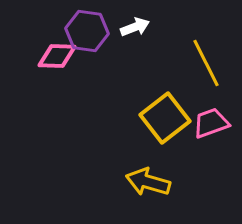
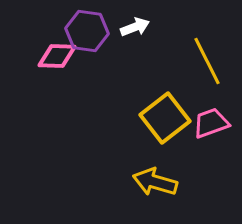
yellow line: moved 1 px right, 2 px up
yellow arrow: moved 7 px right
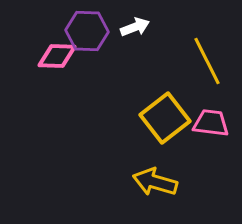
purple hexagon: rotated 6 degrees counterclockwise
pink trapezoid: rotated 27 degrees clockwise
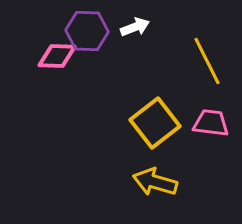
yellow square: moved 10 px left, 5 px down
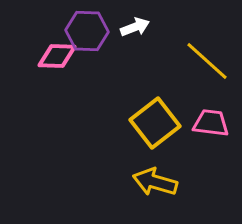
yellow line: rotated 21 degrees counterclockwise
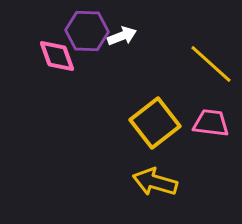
white arrow: moved 13 px left, 9 px down
pink diamond: rotated 69 degrees clockwise
yellow line: moved 4 px right, 3 px down
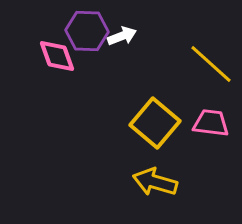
yellow square: rotated 12 degrees counterclockwise
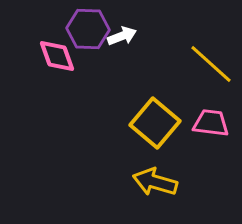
purple hexagon: moved 1 px right, 2 px up
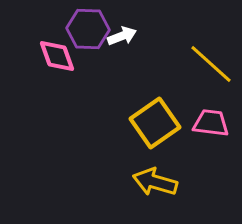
yellow square: rotated 15 degrees clockwise
